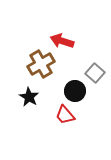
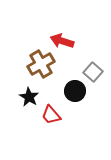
gray square: moved 2 px left, 1 px up
red trapezoid: moved 14 px left
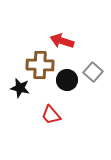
brown cross: moved 1 px left, 1 px down; rotated 32 degrees clockwise
black circle: moved 8 px left, 11 px up
black star: moved 9 px left, 9 px up; rotated 18 degrees counterclockwise
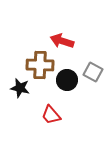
gray square: rotated 12 degrees counterclockwise
